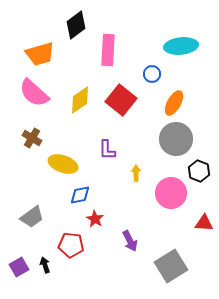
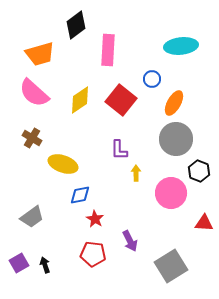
blue circle: moved 5 px down
purple L-shape: moved 12 px right
red pentagon: moved 22 px right, 9 px down
purple square: moved 4 px up
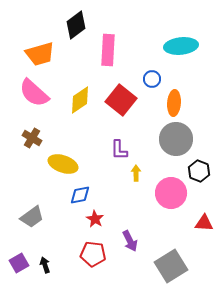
orange ellipse: rotated 25 degrees counterclockwise
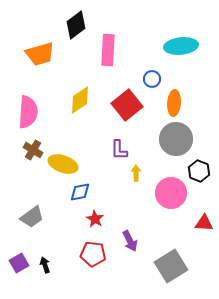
pink semicircle: moved 6 px left, 19 px down; rotated 128 degrees counterclockwise
red square: moved 6 px right, 5 px down; rotated 12 degrees clockwise
brown cross: moved 1 px right, 12 px down
blue diamond: moved 3 px up
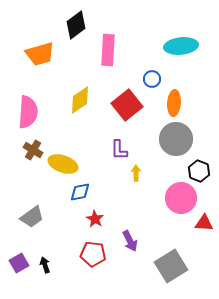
pink circle: moved 10 px right, 5 px down
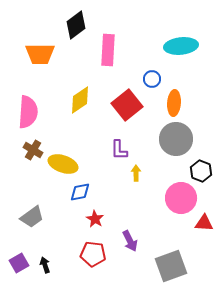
orange trapezoid: rotated 16 degrees clockwise
black hexagon: moved 2 px right
gray square: rotated 12 degrees clockwise
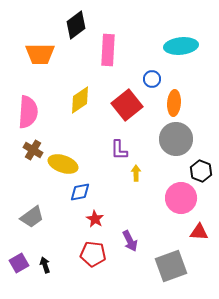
red triangle: moved 5 px left, 9 px down
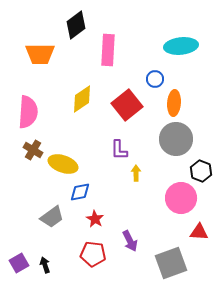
blue circle: moved 3 px right
yellow diamond: moved 2 px right, 1 px up
gray trapezoid: moved 20 px right
gray square: moved 3 px up
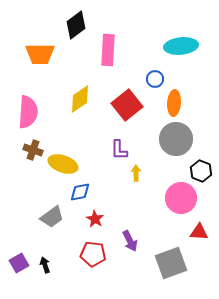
yellow diamond: moved 2 px left
brown cross: rotated 12 degrees counterclockwise
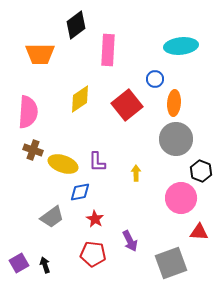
purple L-shape: moved 22 px left, 12 px down
